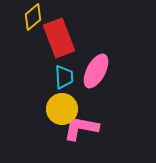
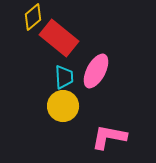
red rectangle: rotated 30 degrees counterclockwise
yellow circle: moved 1 px right, 3 px up
pink L-shape: moved 28 px right, 9 px down
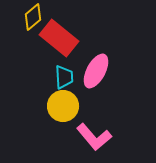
pink L-shape: moved 15 px left; rotated 141 degrees counterclockwise
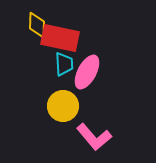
yellow diamond: moved 4 px right, 8 px down; rotated 48 degrees counterclockwise
red rectangle: moved 1 px right; rotated 27 degrees counterclockwise
pink ellipse: moved 9 px left, 1 px down
cyan trapezoid: moved 13 px up
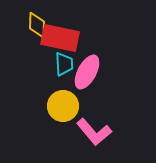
pink L-shape: moved 5 px up
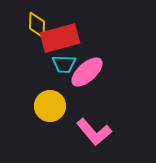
red rectangle: rotated 27 degrees counterclockwise
cyan trapezoid: rotated 95 degrees clockwise
pink ellipse: rotated 20 degrees clockwise
yellow circle: moved 13 px left
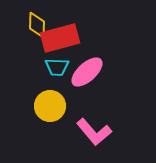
cyan trapezoid: moved 7 px left, 3 px down
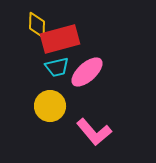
red rectangle: moved 1 px down
cyan trapezoid: rotated 15 degrees counterclockwise
